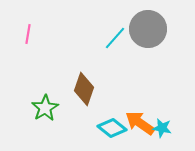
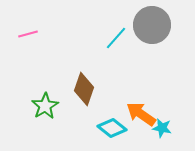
gray circle: moved 4 px right, 4 px up
pink line: rotated 66 degrees clockwise
cyan line: moved 1 px right
green star: moved 2 px up
orange arrow: moved 1 px right, 9 px up
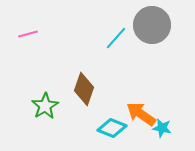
cyan diamond: rotated 16 degrees counterclockwise
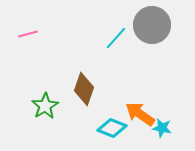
orange arrow: moved 1 px left
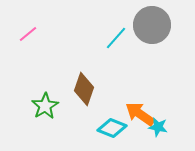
pink line: rotated 24 degrees counterclockwise
cyan star: moved 4 px left, 1 px up
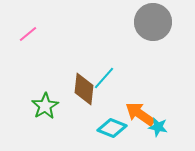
gray circle: moved 1 px right, 3 px up
cyan line: moved 12 px left, 40 px down
brown diamond: rotated 12 degrees counterclockwise
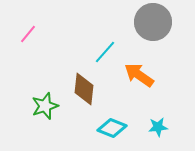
pink line: rotated 12 degrees counterclockwise
cyan line: moved 1 px right, 26 px up
green star: rotated 12 degrees clockwise
orange arrow: moved 1 px left, 39 px up
cyan star: rotated 18 degrees counterclockwise
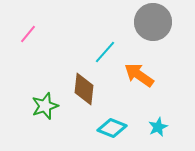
cyan star: rotated 18 degrees counterclockwise
